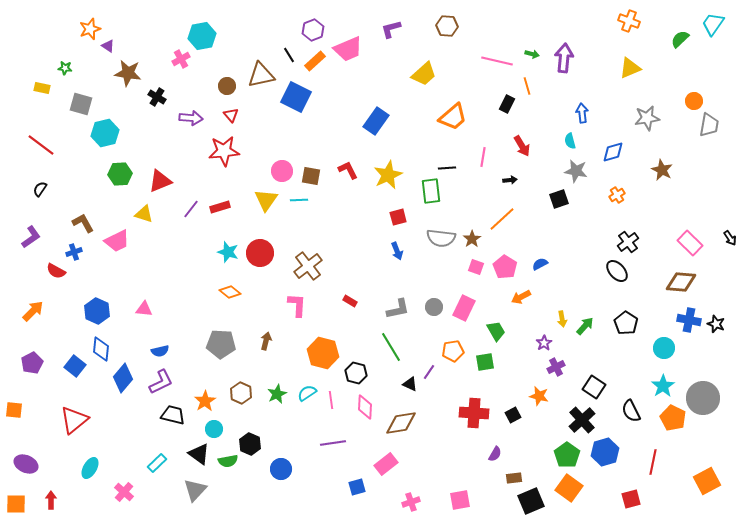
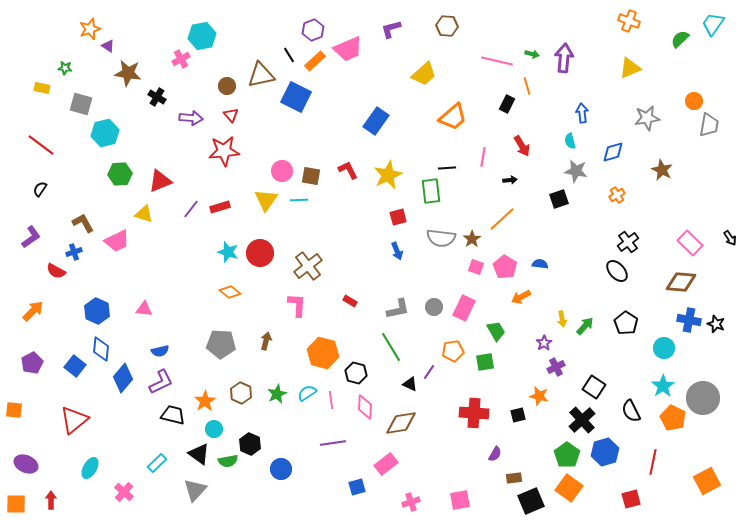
blue semicircle at (540, 264): rotated 35 degrees clockwise
black square at (513, 415): moved 5 px right; rotated 14 degrees clockwise
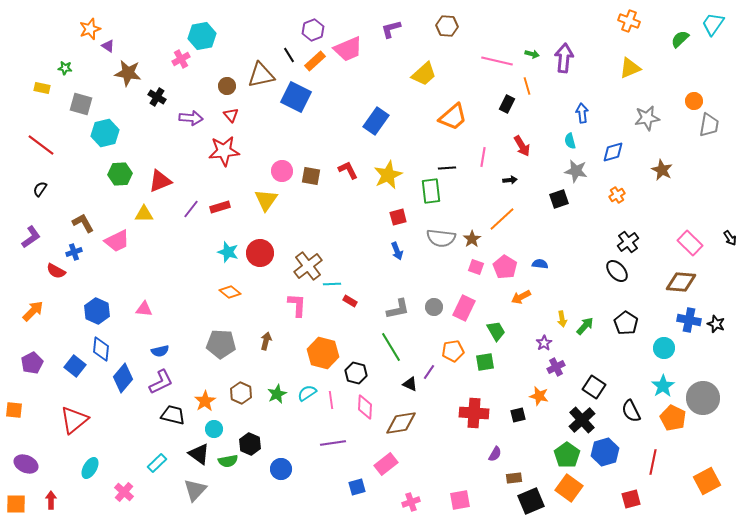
cyan line at (299, 200): moved 33 px right, 84 px down
yellow triangle at (144, 214): rotated 18 degrees counterclockwise
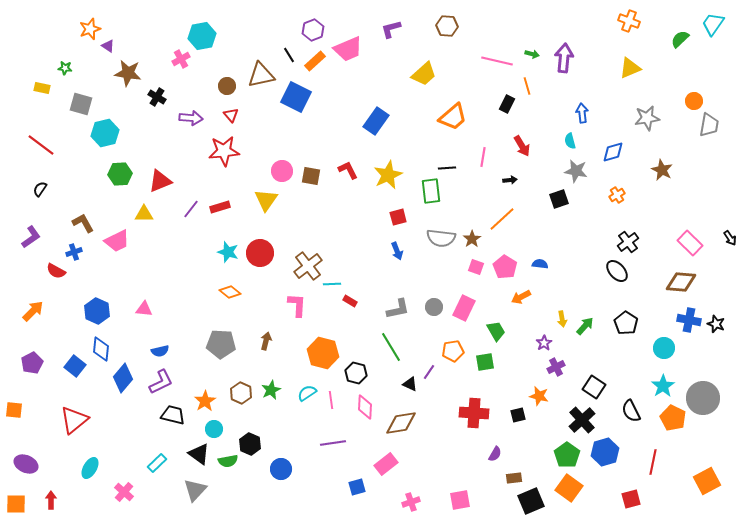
green star at (277, 394): moved 6 px left, 4 px up
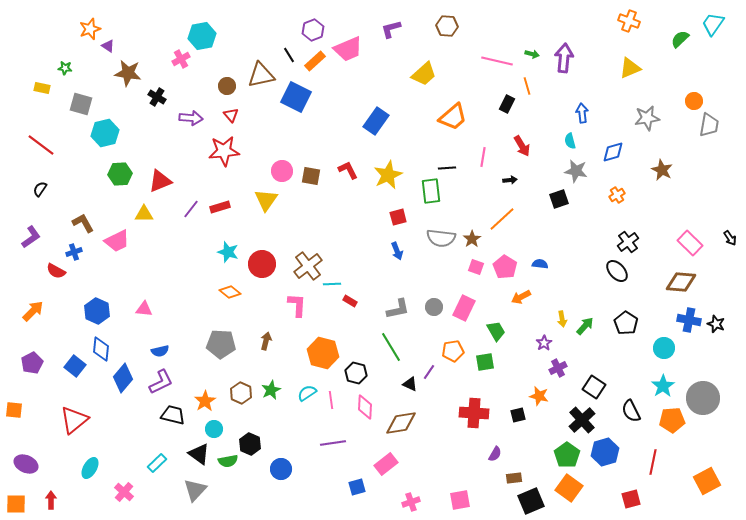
red circle at (260, 253): moved 2 px right, 11 px down
purple cross at (556, 367): moved 2 px right, 1 px down
orange pentagon at (673, 418): moved 1 px left, 2 px down; rotated 30 degrees counterclockwise
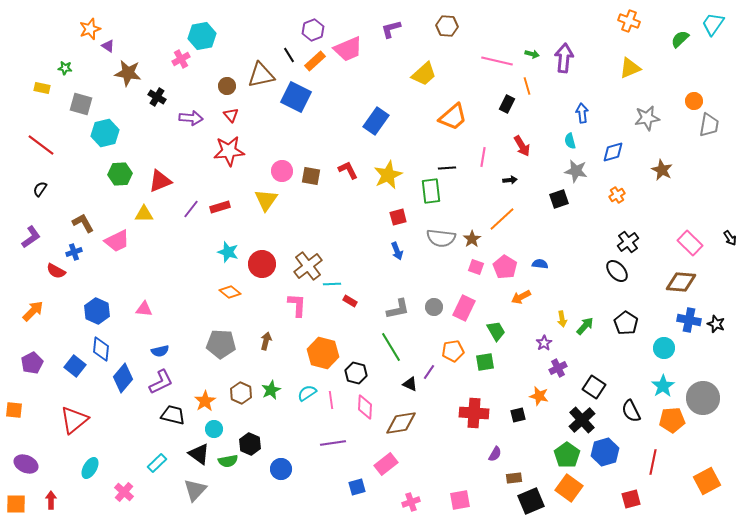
red star at (224, 151): moved 5 px right
